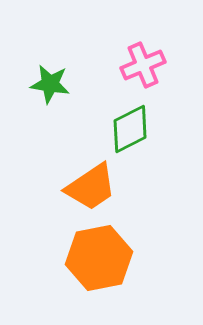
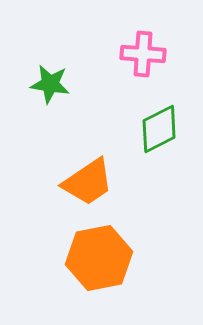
pink cross: moved 11 px up; rotated 27 degrees clockwise
green diamond: moved 29 px right
orange trapezoid: moved 3 px left, 5 px up
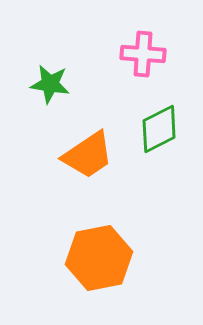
orange trapezoid: moved 27 px up
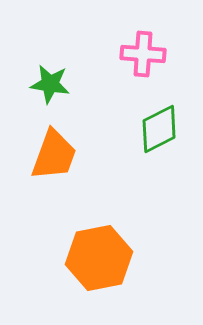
orange trapezoid: moved 34 px left; rotated 36 degrees counterclockwise
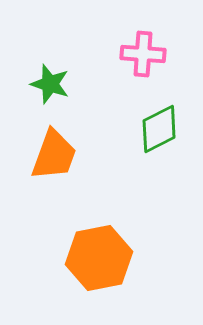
green star: rotated 9 degrees clockwise
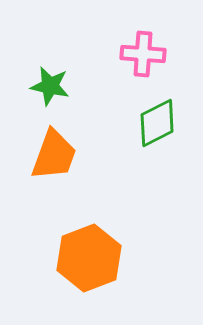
green star: moved 2 px down; rotated 6 degrees counterclockwise
green diamond: moved 2 px left, 6 px up
orange hexagon: moved 10 px left; rotated 10 degrees counterclockwise
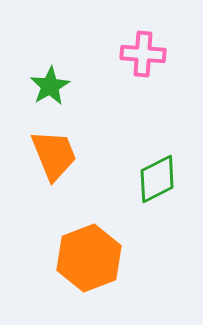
green star: rotated 30 degrees clockwise
green diamond: moved 56 px down
orange trapezoid: rotated 42 degrees counterclockwise
